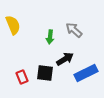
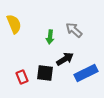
yellow semicircle: moved 1 px right, 1 px up
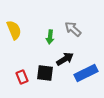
yellow semicircle: moved 6 px down
gray arrow: moved 1 px left, 1 px up
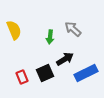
black square: rotated 30 degrees counterclockwise
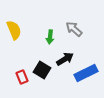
gray arrow: moved 1 px right
black square: moved 3 px left, 3 px up; rotated 36 degrees counterclockwise
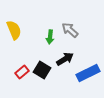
gray arrow: moved 4 px left, 1 px down
blue rectangle: moved 2 px right
red rectangle: moved 5 px up; rotated 72 degrees clockwise
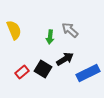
black square: moved 1 px right, 1 px up
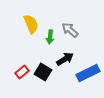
yellow semicircle: moved 17 px right, 6 px up
black square: moved 3 px down
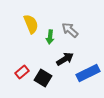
black square: moved 6 px down
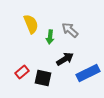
black square: rotated 18 degrees counterclockwise
